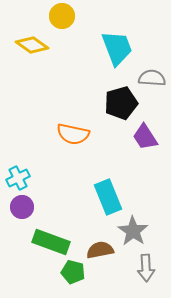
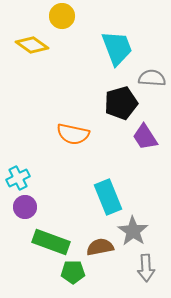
purple circle: moved 3 px right
brown semicircle: moved 3 px up
green pentagon: rotated 15 degrees counterclockwise
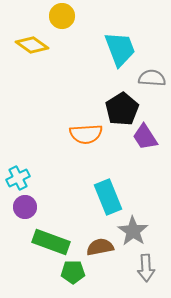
cyan trapezoid: moved 3 px right, 1 px down
black pentagon: moved 1 px right, 6 px down; rotated 16 degrees counterclockwise
orange semicircle: moved 13 px right; rotated 16 degrees counterclockwise
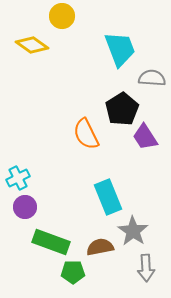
orange semicircle: rotated 68 degrees clockwise
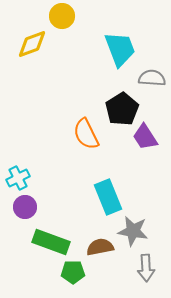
yellow diamond: moved 1 px up; rotated 56 degrees counterclockwise
gray star: rotated 24 degrees counterclockwise
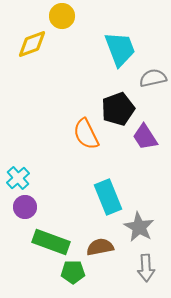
gray semicircle: moved 1 px right; rotated 16 degrees counterclockwise
black pentagon: moved 4 px left; rotated 12 degrees clockwise
cyan cross: rotated 15 degrees counterclockwise
gray star: moved 6 px right, 4 px up; rotated 20 degrees clockwise
